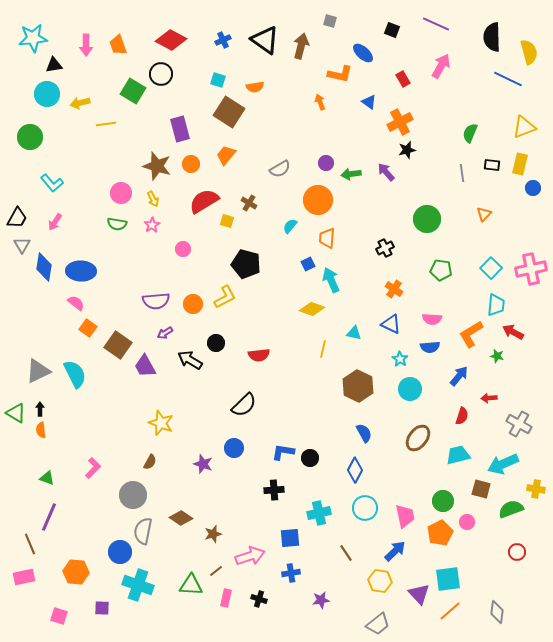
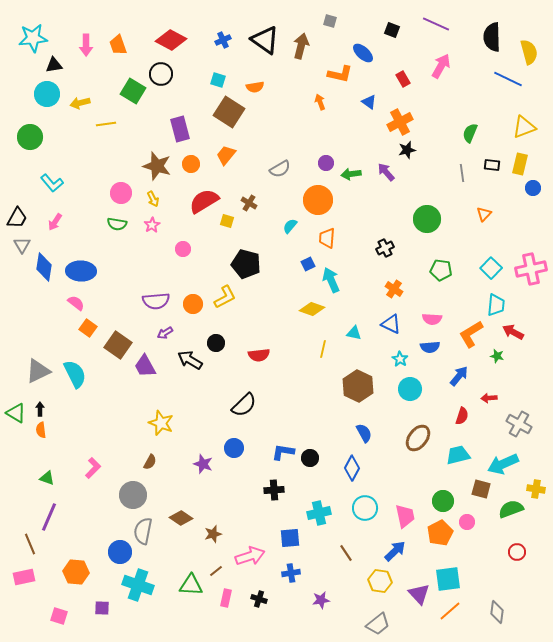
blue diamond at (355, 470): moved 3 px left, 2 px up
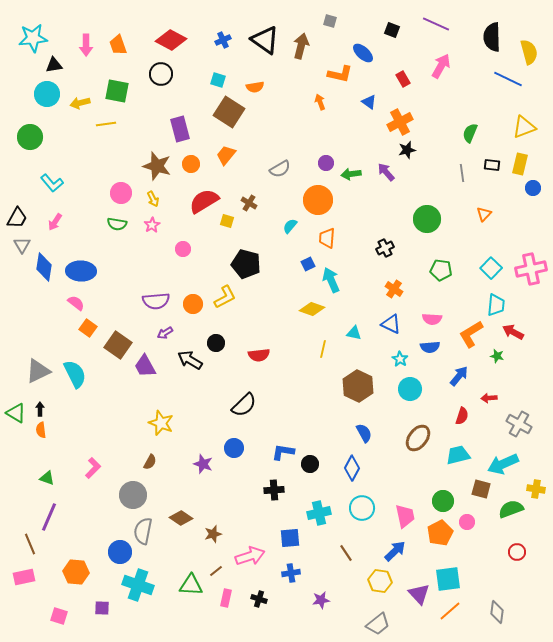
green square at (133, 91): moved 16 px left; rotated 20 degrees counterclockwise
black circle at (310, 458): moved 6 px down
cyan circle at (365, 508): moved 3 px left
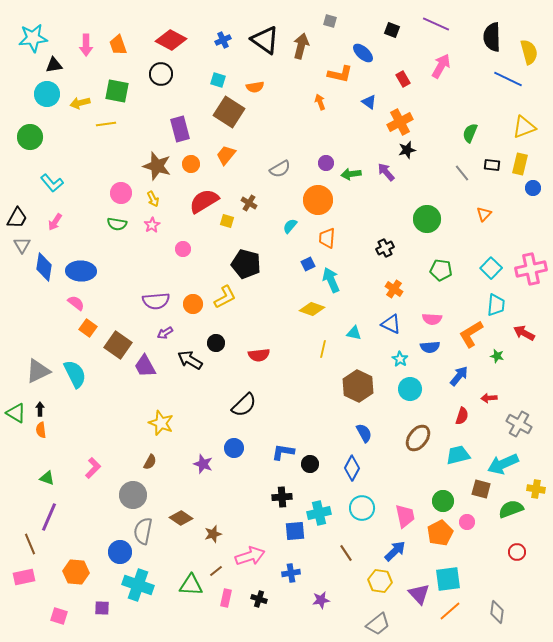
gray line at (462, 173): rotated 30 degrees counterclockwise
red arrow at (513, 332): moved 11 px right, 1 px down
black cross at (274, 490): moved 8 px right, 7 px down
blue square at (290, 538): moved 5 px right, 7 px up
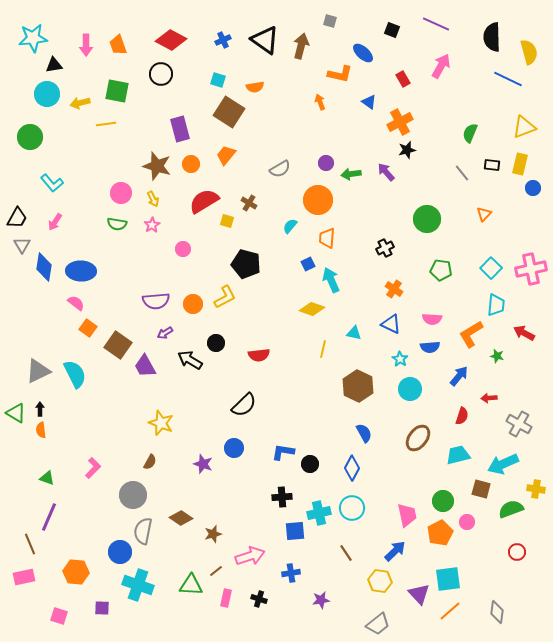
cyan circle at (362, 508): moved 10 px left
pink trapezoid at (405, 516): moved 2 px right, 1 px up
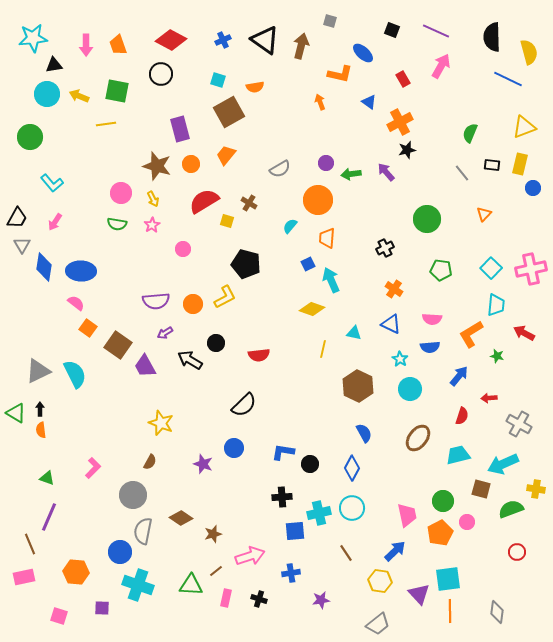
purple line at (436, 24): moved 7 px down
yellow arrow at (80, 103): moved 1 px left, 7 px up; rotated 36 degrees clockwise
brown square at (229, 112): rotated 28 degrees clockwise
orange line at (450, 611): rotated 50 degrees counterclockwise
